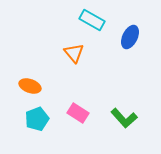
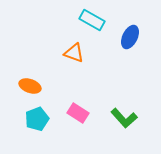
orange triangle: rotated 30 degrees counterclockwise
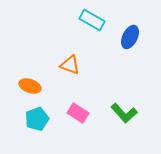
orange triangle: moved 4 px left, 12 px down
green L-shape: moved 5 px up
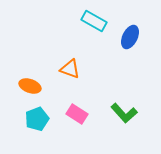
cyan rectangle: moved 2 px right, 1 px down
orange triangle: moved 4 px down
pink rectangle: moved 1 px left, 1 px down
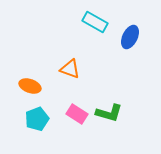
cyan rectangle: moved 1 px right, 1 px down
green L-shape: moved 15 px left; rotated 32 degrees counterclockwise
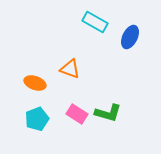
orange ellipse: moved 5 px right, 3 px up
green L-shape: moved 1 px left
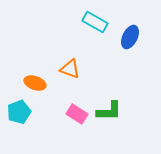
green L-shape: moved 1 px right, 2 px up; rotated 16 degrees counterclockwise
cyan pentagon: moved 18 px left, 7 px up
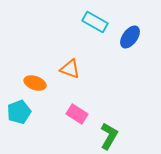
blue ellipse: rotated 10 degrees clockwise
green L-shape: moved 25 px down; rotated 60 degrees counterclockwise
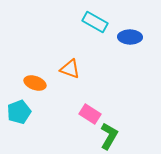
blue ellipse: rotated 55 degrees clockwise
pink rectangle: moved 13 px right
